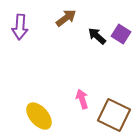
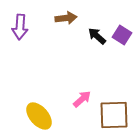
brown arrow: rotated 30 degrees clockwise
purple square: moved 1 px right, 1 px down
pink arrow: rotated 66 degrees clockwise
brown square: rotated 28 degrees counterclockwise
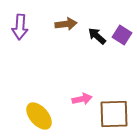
brown arrow: moved 6 px down
pink arrow: rotated 30 degrees clockwise
brown square: moved 1 px up
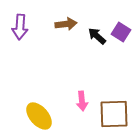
purple square: moved 1 px left, 3 px up
pink arrow: moved 2 px down; rotated 96 degrees clockwise
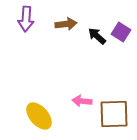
purple arrow: moved 6 px right, 8 px up
pink arrow: rotated 102 degrees clockwise
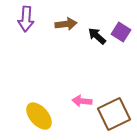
brown square: rotated 24 degrees counterclockwise
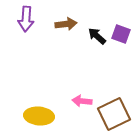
purple square: moved 2 px down; rotated 12 degrees counterclockwise
yellow ellipse: rotated 44 degrees counterclockwise
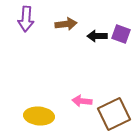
black arrow: rotated 42 degrees counterclockwise
